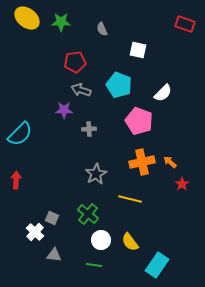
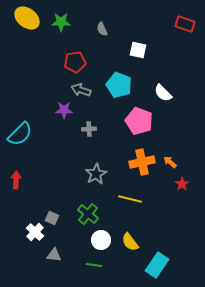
white semicircle: rotated 90 degrees clockwise
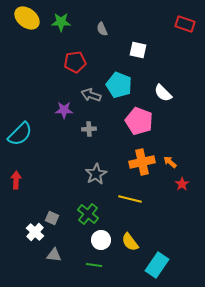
gray arrow: moved 10 px right, 5 px down
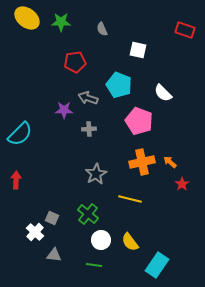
red rectangle: moved 6 px down
gray arrow: moved 3 px left, 3 px down
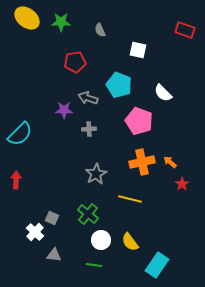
gray semicircle: moved 2 px left, 1 px down
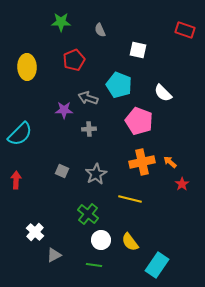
yellow ellipse: moved 49 px down; rotated 50 degrees clockwise
red pentagon: moved 1 px left, 2 px up; rotated 15 degrees counterclockwise
gray square: moved 10 px right, 47 px up
gray triangle: rotated 35 degrees counterclockwise
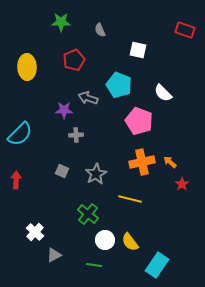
gray cross: moved 13 px left, 6 px down
white circle: moved 4 px right
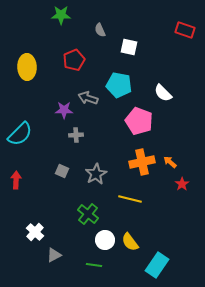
green star: moved 7 px up
white square: moved 9 px left, 3 px up
cyan pentagon: rotated 10 degrees counterclockwise
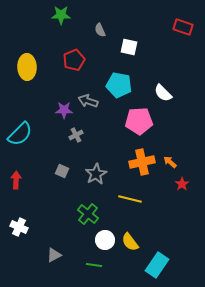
red rectangle: moved 2 px left, 3 px up
gray arrow: moved 3 px down
pink pentagon: rotated 24 degrees counterclockwise
gray cross: rotated 24 degrees counterclockwise
white cross: moved 16 px left, 5 px up; rotated 18 degrees counterclockwise
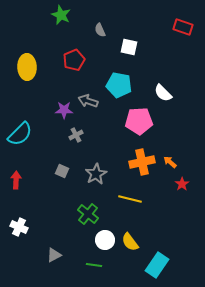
green star: rotated 24 degrees clockwise
